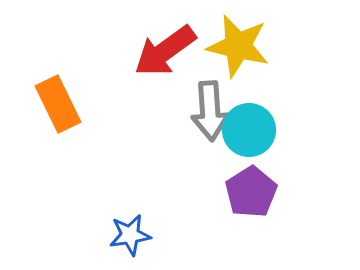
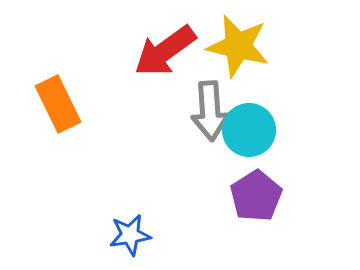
purple pentagon: moved 5 px right, 4 px down
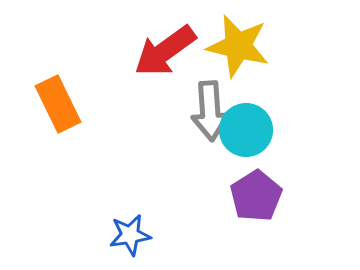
cyan circle: moved 3 px left
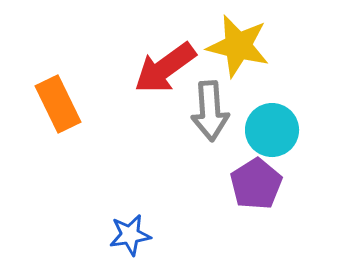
red arrow: moved 17 px down
cyan circle: moved 26 px right
purple pentagon: moved 12 px up
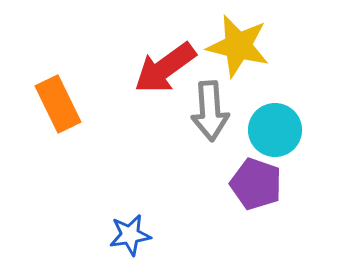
cyan circle: moved 3 px right
purple pentagon: rotated 21 degrees counterclockwise
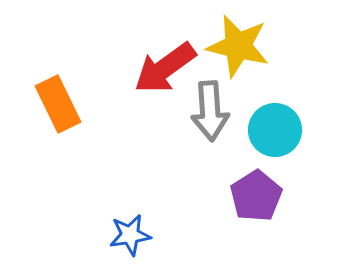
purple pentagon: moved 12 px down; rotated 21 degrees clockwise
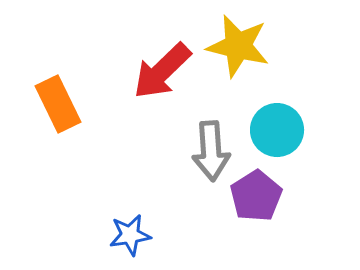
red arrow: moved 3 px left, 3 px down; rotated 8 degrees counterclockwise
gray arrow: moved 1 px right, 40 px down
cyan circle: moved 2 px right
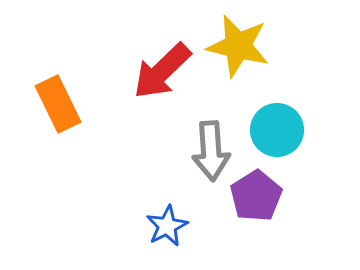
blue star: moved 37 px right, 9 px up; rotated 18 degrees counterclockwise
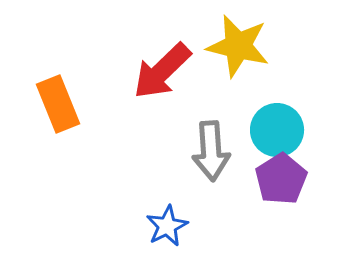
orange rectangle: rotated 4 degrees clockwise
purple pentagon: moved 25 px right, 17 px up
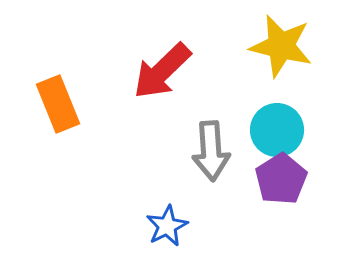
yellow star: moved 43 px right
